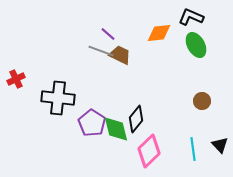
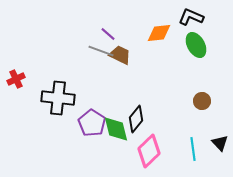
black triangle: moved 2 px up
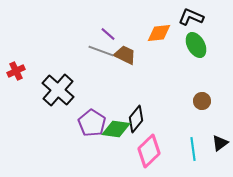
brown trapezoid: moved 5 px right
red cross: moved 8 px up
black cross: moved 8 px up; rotated 36 degrees clockwise
green diamond: rotated 68 degrees counterclockwise
black triangle: rotated 36 degrees clockwise
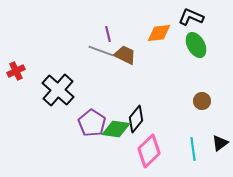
purple line: rotated 35 degrees clockwise
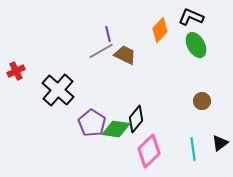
orange diamond: moved 1 px right, 3 px up; rotated 40 degrees counterclockwise
gray line: rotated 50 degrees counterclockwise
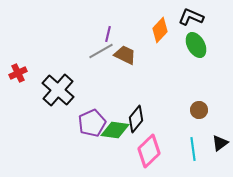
purple line: rotated 28 degrees clockwise
red cross: moved 2 px right, 2 px down
brown circle: moved 3 px left, 9 px down
purple pentagon: rotated 16 degrees clockwise
green diamond: moved 1 px left, 1 px down
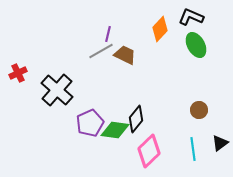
orange diamond: moved 1 px up
black cross: moved 1 px left
purple pentagon: moved 2 px left
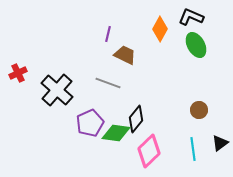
orange diamond: rotated 15 degrees counterclockwise
gray line: moved 7 px right, 32 px down; rotated 50 degrees clockwise
green diamond: moved 1 px right, 3 px down
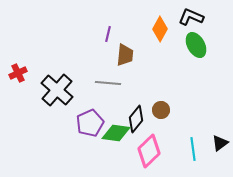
brown trapezoid: rotated 70 degrees clockwise
gray line: rotated 15 degrees counterclockwise
brown circle: moved 38 px left
